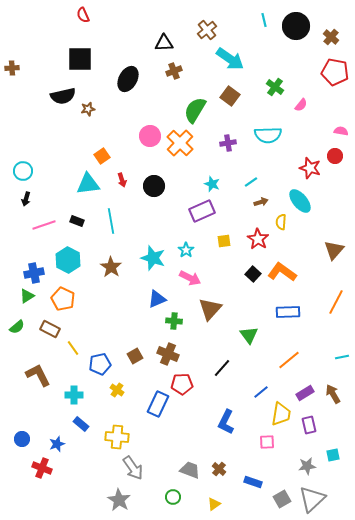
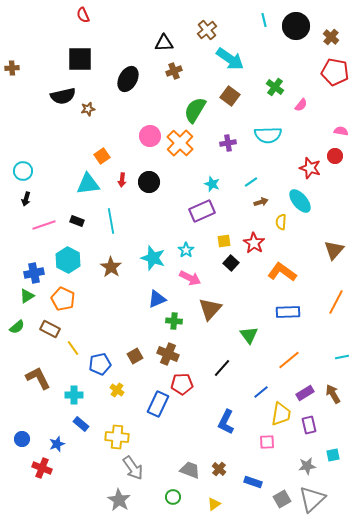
red arrow at (122, 180): rotated 24 degrees clockwise
black circle at (154, 186): moved 5 px left, 4 px up
red star at (258, 239): moved 4 px left, 4 px down
black square at (253, 274): moved 22 px left, 11 px up
brown L-shape at (38, 375): moved 3 px down
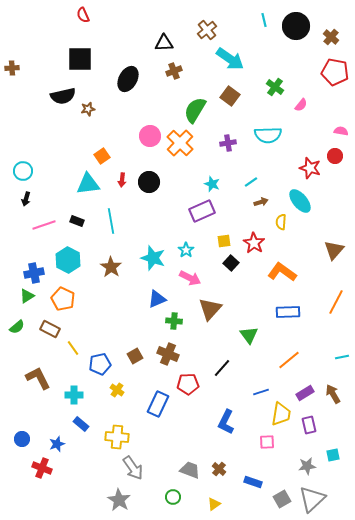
red pentagon at (182, 384): moved 6 px right
blue line at (261, 392): rotated 21 degrees clockwise
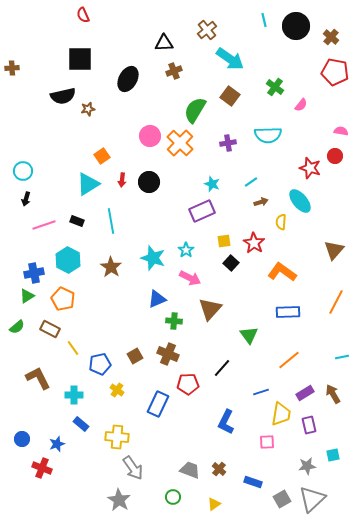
cyan triangle at (88, 184): rotated 25 degrees counterclockwise
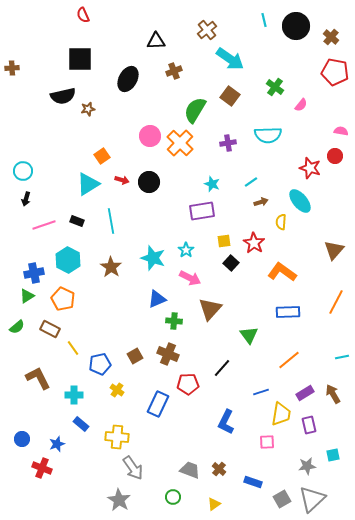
black triangle at (164, 43): moved 8 px left, 2 px up
red arrow at (122, 180): rotated 80 degrees counterclockwise
purple rectangle at (202, 211): rotated 15 degrees clockwise
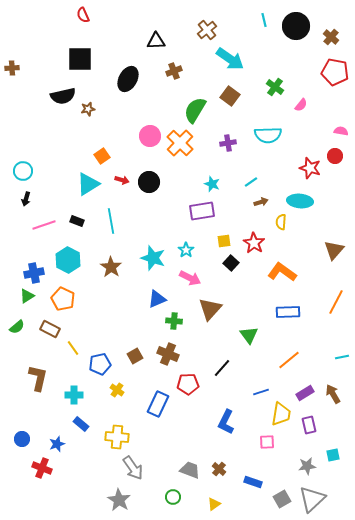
cyan ellipse at (300, 201): rotated 45 degrees counterclockwise
brown L-shape at (38, 378): rotated 40 degrees clockwise
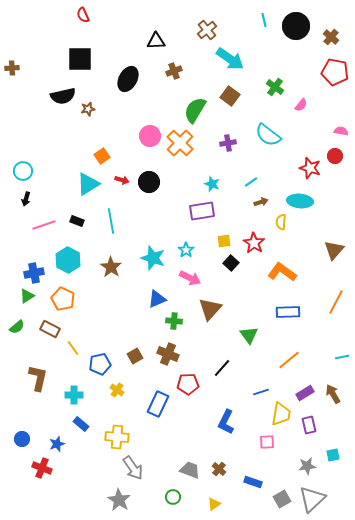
cyan semicircle at (268, 135): rotated 40 degrees clockwise
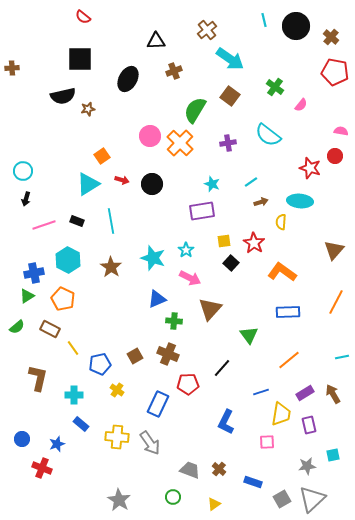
red semicircle at (83, 15): moved 2 px down; rotated 28 degrees counterclockwise
black circle at (149, 182): moved 3 px right, 2 px down
gray arrow at (133, 468): moved 17 px right, 25 px up
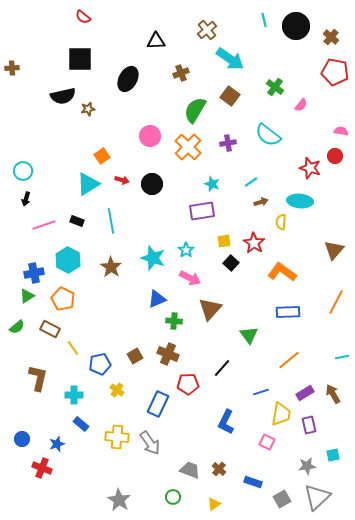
brown cross at (174, 71): moved 7 px right, 2 px down
orange cross at (180, 143): moved 8 px right, 4 px down
pink square at (267, 442): rotated 28 degrees clockwise
gray triangle at (312, 499): moved 5 px right, 2 px up
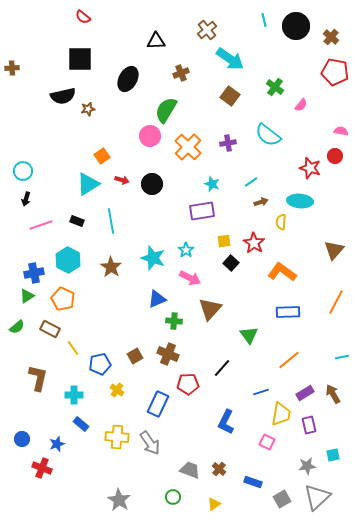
green semicircle at (195, 110): moved 29 px left
pink line at (44, 225): moved 3 px left
